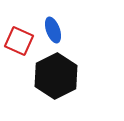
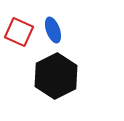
red square: moved 9 px up
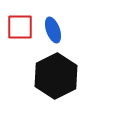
red square: moved 1 px right, 5 px up; rotated 24 degrees counterclockwise
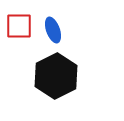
red square: moved 1 px left, 1 px up
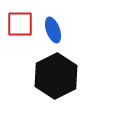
red square: moved 1 px right, 2 px up
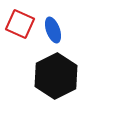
red square: rotated 24 degrees clockwise
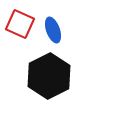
black hexagon: moved 7 px left
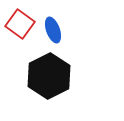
red square: rotated 12 degrees clockwise
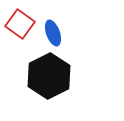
blue ellipse: moved 3 px down
